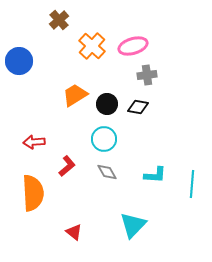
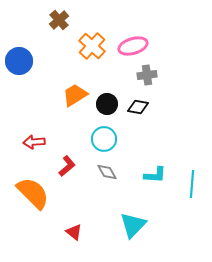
orange semicircle: rotated 42 degrees counterclockwise
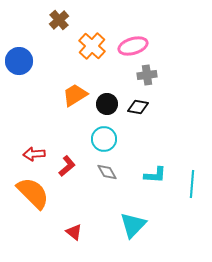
red arrow: moved 12 px down
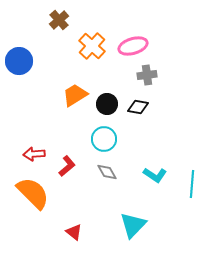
cyan L-shape: rotated 30 degrees clockwise
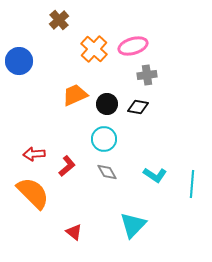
orange cross: moved 2 px right, 3 px down
orange trapezoid: rotated 8 degrees clockwise
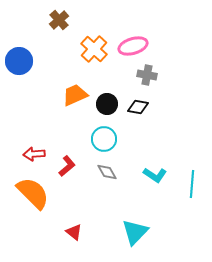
gray cross: rotated 18 degrees clockwise
cyan triangle: moved 2 px right, 7 px down
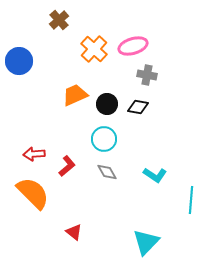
cyan line: moved 1 px left, 16 px down
cyan triangle: moved 11 px right, 10 px down
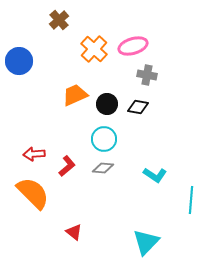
gray diamond: moved 4 px left, 4 px up; rotated 55 degrees counterclockwise
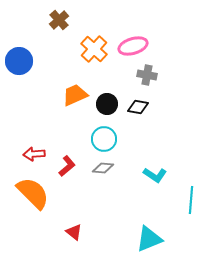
cyan triangle: moved 3 px right, 3 px up; rotated 24 degrees clockwise
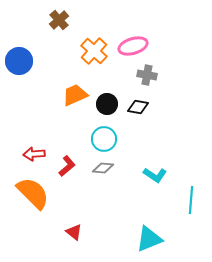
orange cross: moved 2 px down
